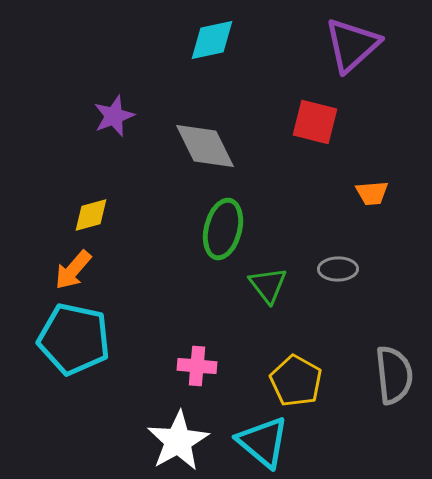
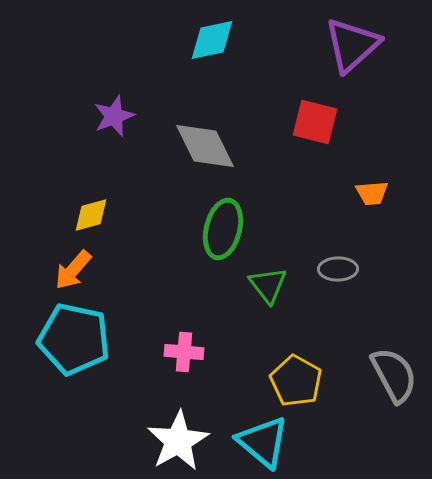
pink cross: moved 13 px left, 14 px up
gray semicircle: rotated 22 degrees counterclockwise
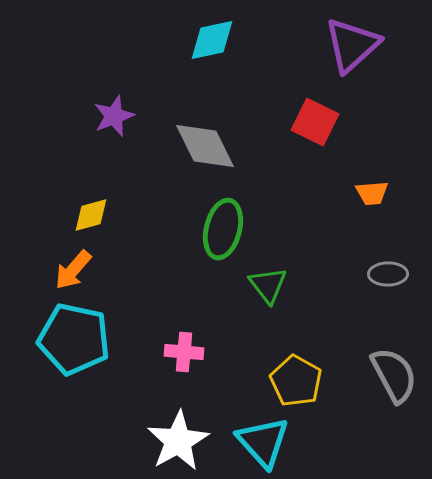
red square: rotated 12 degrees clockwise
gray ellipse: moved 50 px right, 5 px down
cyan triangle: rotated 8 degrees clockwise
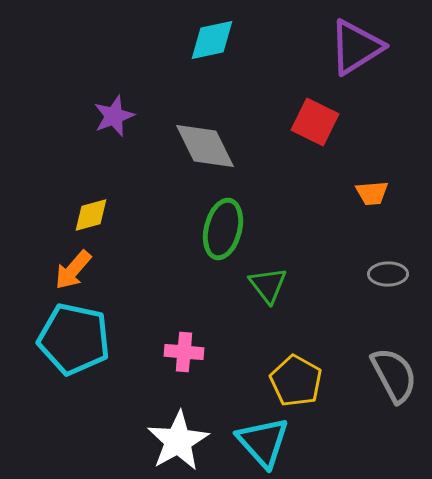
purple triangle: moved 4 px right, 2 px down; rotated 10 degrees clockwise
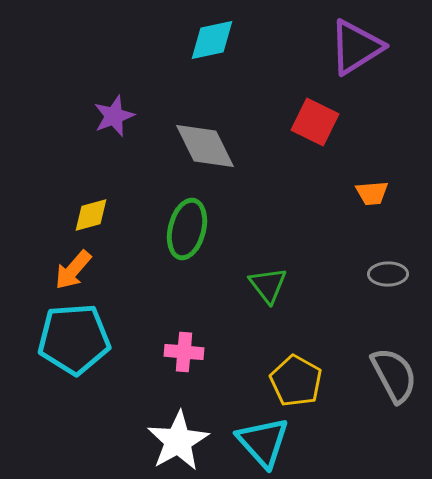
green ellipse: moved 36 px left
cyan pentagon: rotated 16 degrees counterclockwise
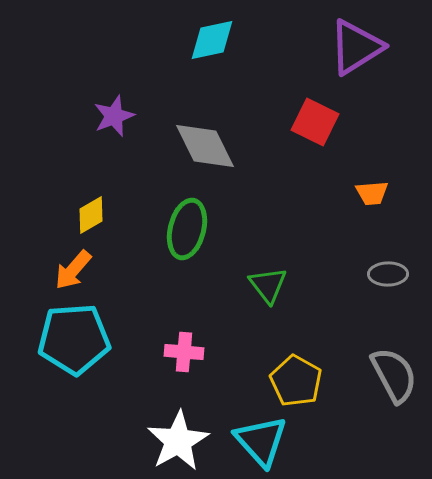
yellow diamond: rotated 15 degrees counterclockwise
cyan triangle: moved 2 px left, 1 px up
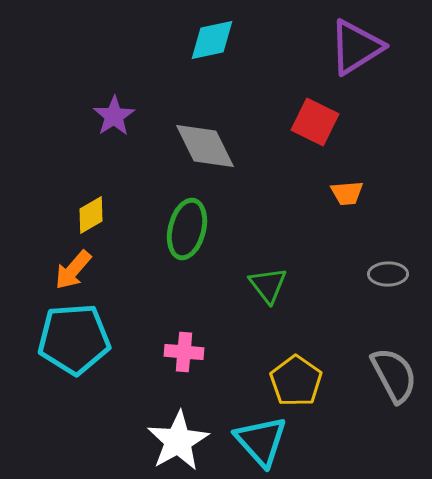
purple star: rotated 12 degrees counterclockwise
orange trapezoid: moved 25 px left
yellow pentagon: rotated 6 degrees clockwise
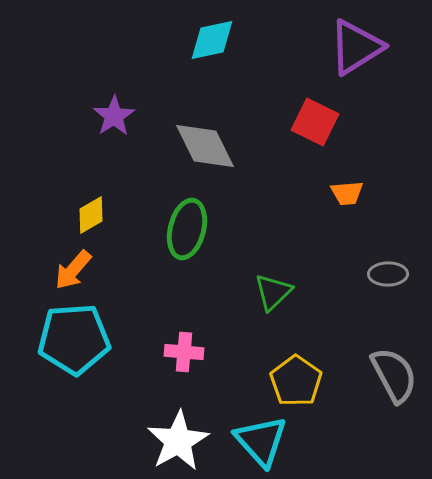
green triangle: moved 5 px right, 7 px down; rotated 24 degrees clockwise
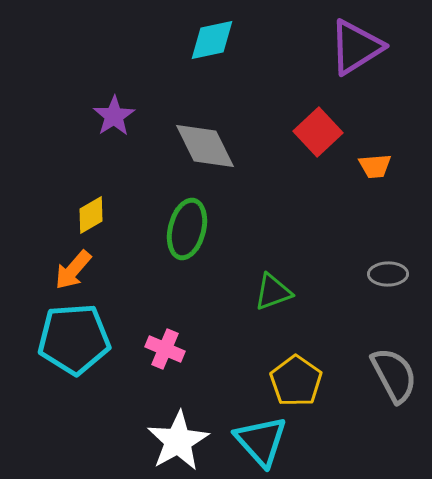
red square: moved 3 px right, 10 px down; rotated 21 degrees clockwise
orange trapezoid: moved 28 px right, 27 px up
green triangle: rotated 24 degrees clockwise
pink cross: moved 19 px left, 3 px up; rotated 18 degrees clockwise
